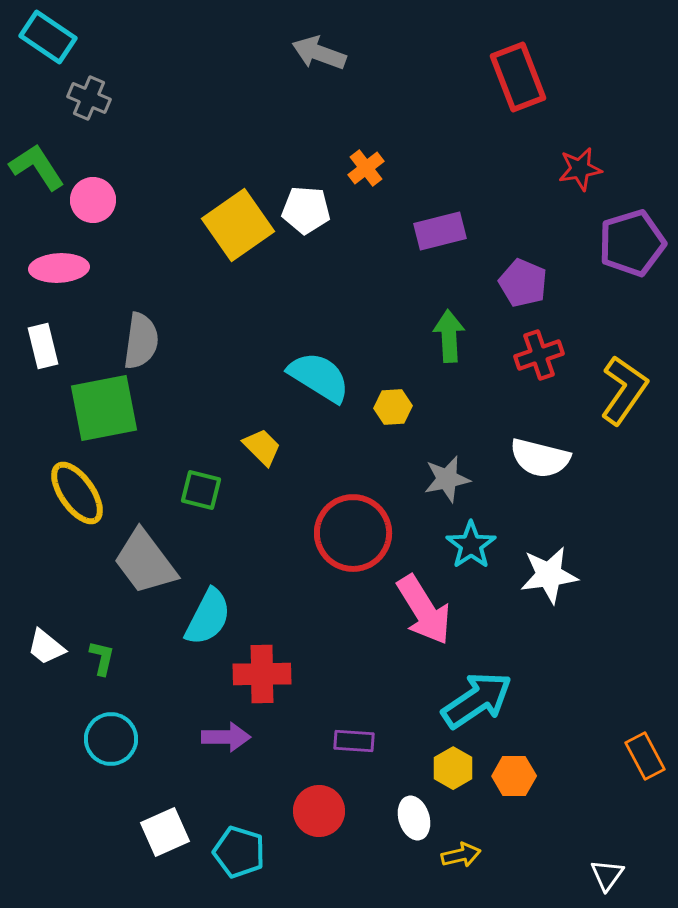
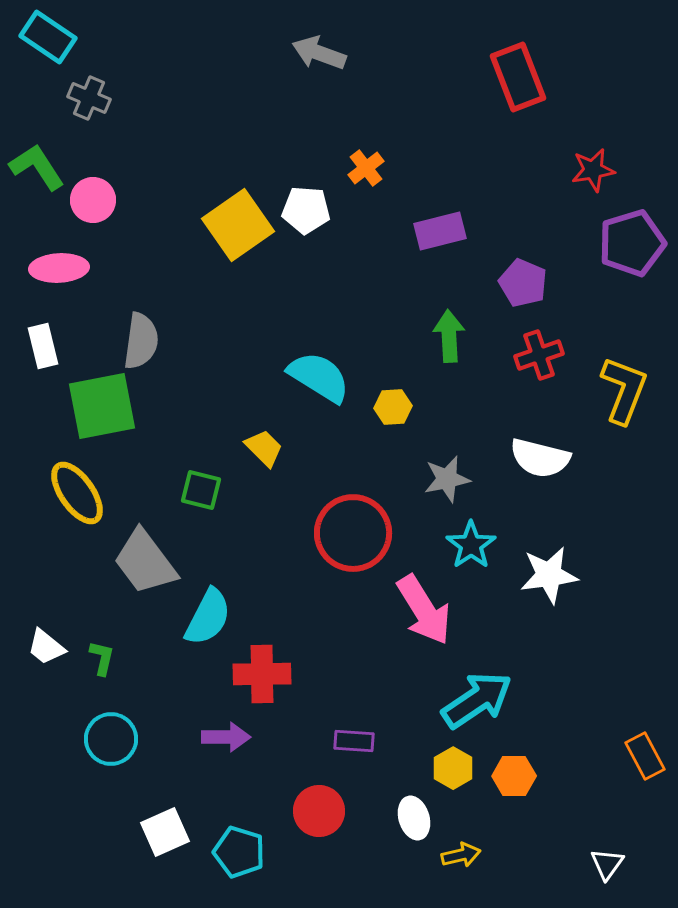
red star at (580, 169): moved 13 px right, 1 px down
yellow L-shape at (624, 390): rotated 14 degrees counterclockwise
green square at (104, 408): moved 2 px left, 2 px up
yellow trapezoid at (262, 447): moved 2 px right, 1 px down
white triangle at (607, 875): moved 11 px up
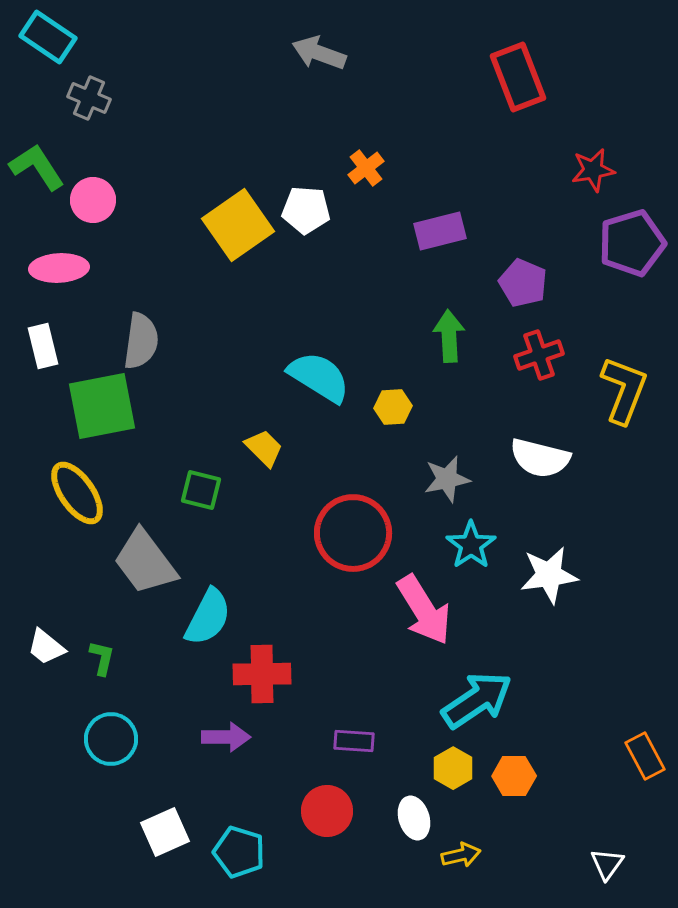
red circle at (319, 811): moved 8 px right
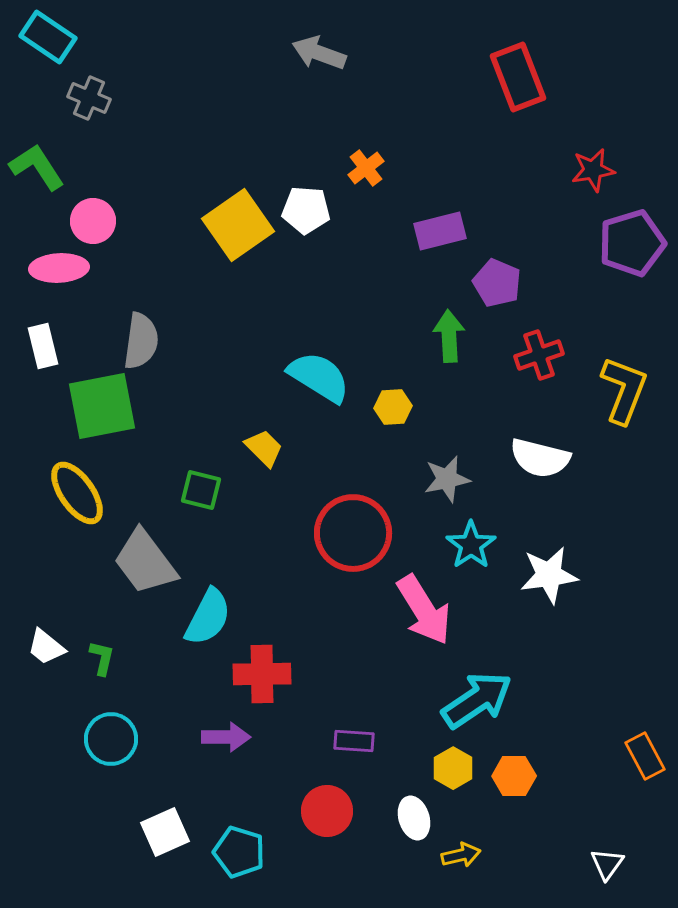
pink circle at (93, 200): moved 21 px down
purple pentagon at (523, 283): moved 26 px left
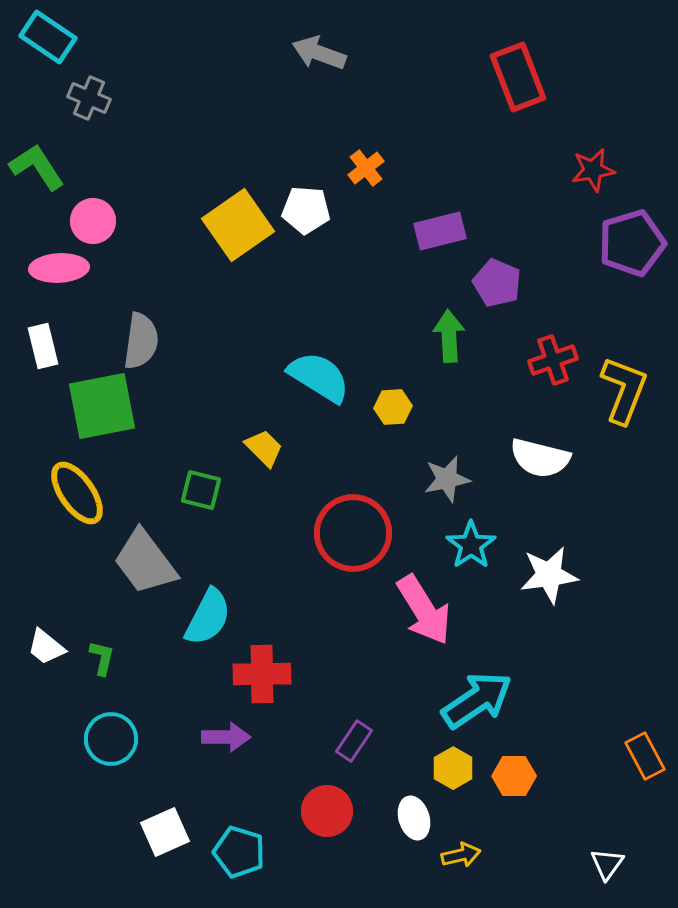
red cross at (539, 355): moved 14 px right, 5 px down
purple rectangle at (354, 741): rotated 60 degrees counterclockwise
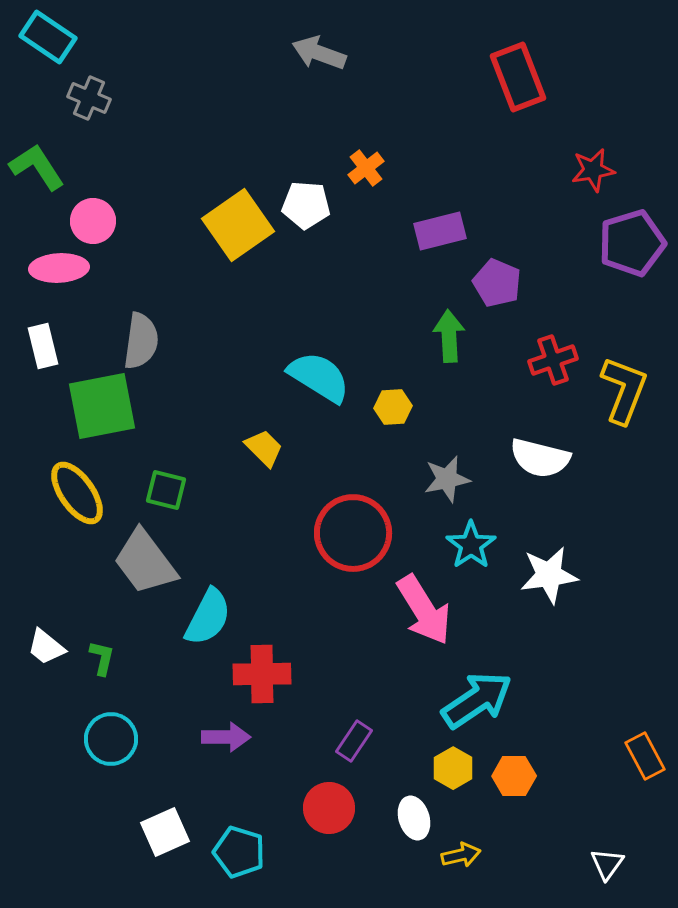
white pentagon at (306, 210): moved 5 px up
green square at (201, 490): moved 35 px left
red circle at (327, 811): moved 2 px right, 3 px up
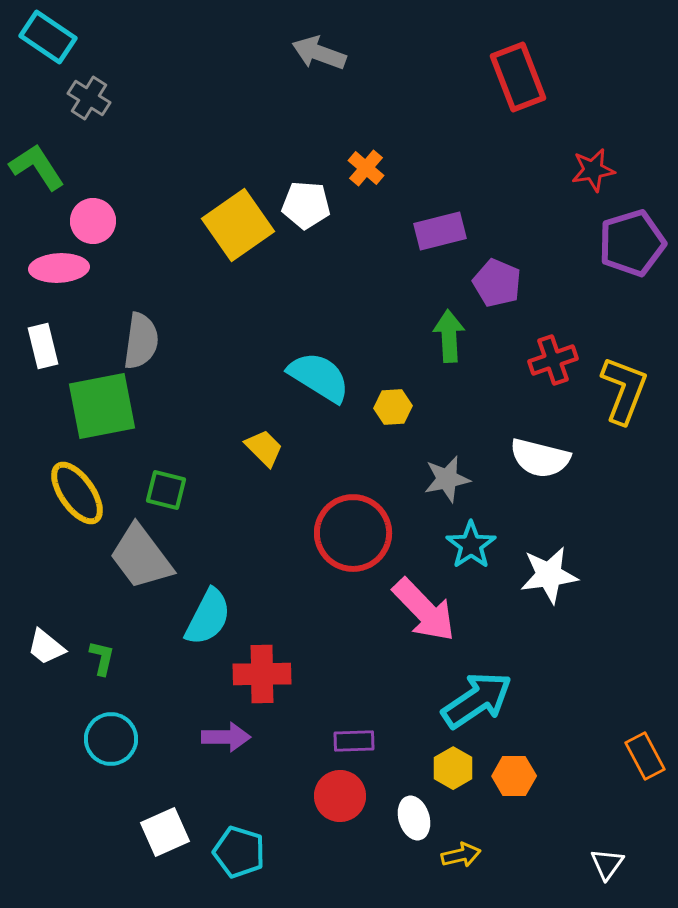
gray cross at (89, 98): rotated 9 degrees clockwise
orange cross at (366, 168): rotated 12 degrees counterclockwise
gray trapezoid at (145, 562): moved 4 px left, 5 px up
pink arrow at (424, 610): rotated 12 degrees counterclockwise
purple rectangle at (354, 741): rotated 54 degrees clockwise
red circle at (329, 808): moved 11 px right, 12 px up
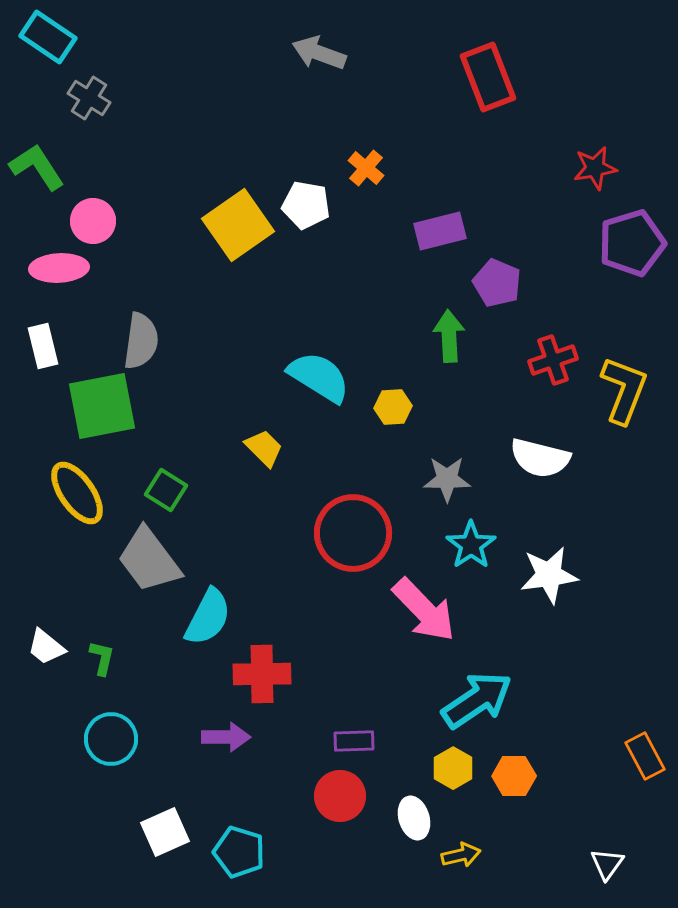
red rectangle at (518, 77): moved 30 px left
red star at (593, 170): moved 2 px right, 2 px up
white pentagon at (306, 205): rotated 6 degrees clockwise
gray star at (447, 479): rotated 12 degrees clockwise
green square at (166, 490): rotated 18 degrees clockwise
gray trapezoid at (141, 557): moved 8 px right, 3 px down
